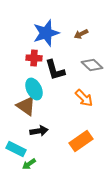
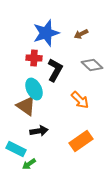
black L-shape: rotated 135 degrees counterclockwise
orange arrow: moved 4 px left, 2 px down
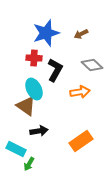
orange arrow: moved 8 px up; rotated 54 degrees counterclockwise
green arrow: rotated 24 degrees counterclockwise
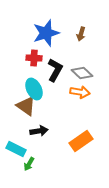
brown arrow: rotated 48 degrees counterclockwise
gray diamond: moved 10 px left, 8 px down
orange arrow: rotated 18 degrees clockwise
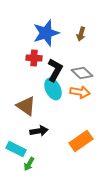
cyan ellipse: moved 19 px right
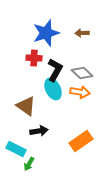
brown arrow: moved 1 px right, 1 px up; rotated 72 degrees clockwise
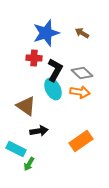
brown arrow: rotated 32 degrees clockwise
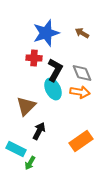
gray diamond: rotated 25 degrees clockwise
brown triangle: rotated 40 degrees clockwise
black arrow: rotated 54 degrees counterclockwise
green arrow: moved 1 px right, 1 px up
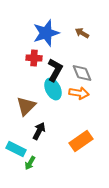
orange arrow: moved 1 px left, 1 px down
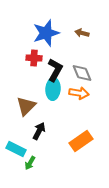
brown arrow: rotated 16 degrees counterclockwise
cyan ellipse: rotated 30 degrees clockwise
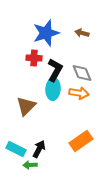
black arrow: moved 18 px down
green arrow: moved 2 px down; rotated 56 degrees clockwise
